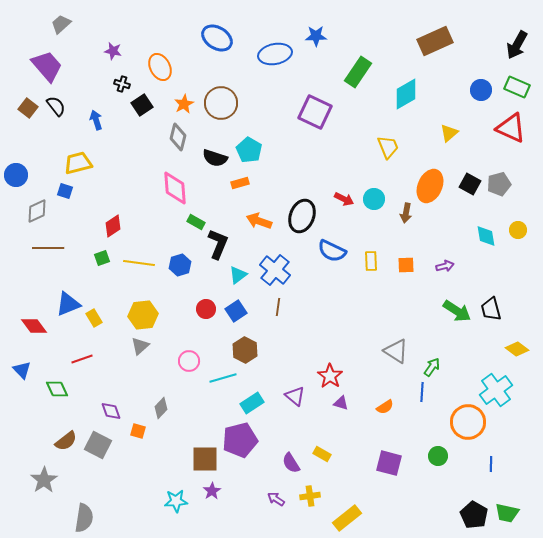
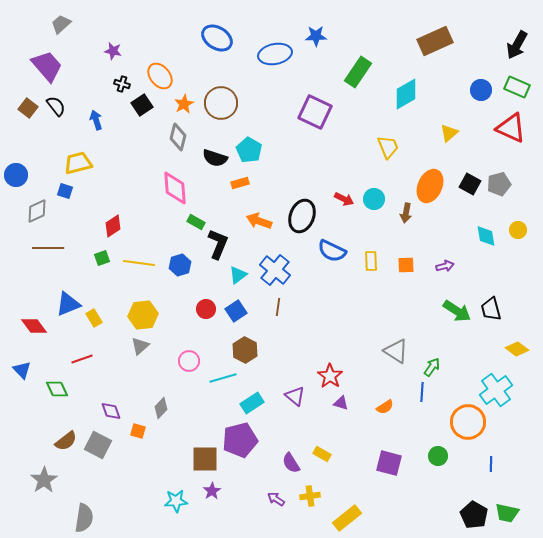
orange ellipse at (160, 67): moved 9 px down; rotated 12 degrees counterclockwise
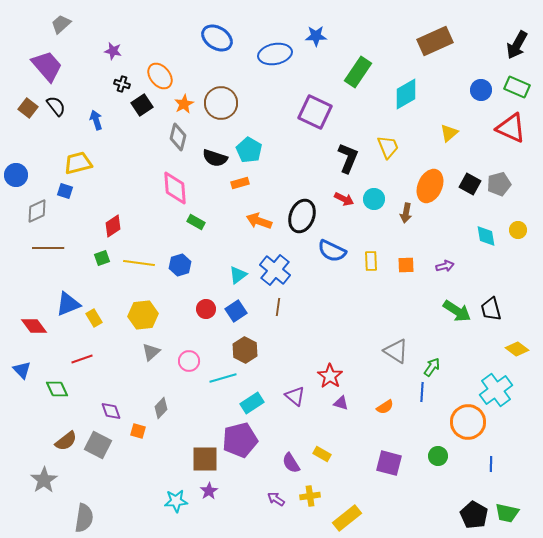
black L-shape at (218, 244): moved 130 px right, 86 px up
gray triangle at (140, 346): moved 11 px right, 6 px down
purple star at (212, 491): moved 3 px left
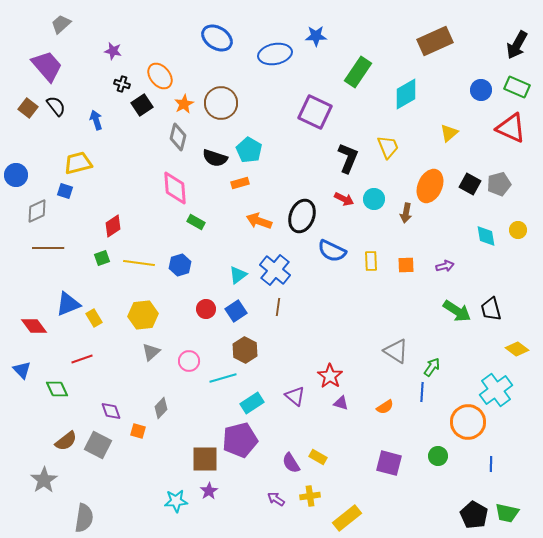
yellow rectangle at (322, 454): moved 4 px left, 3 px down
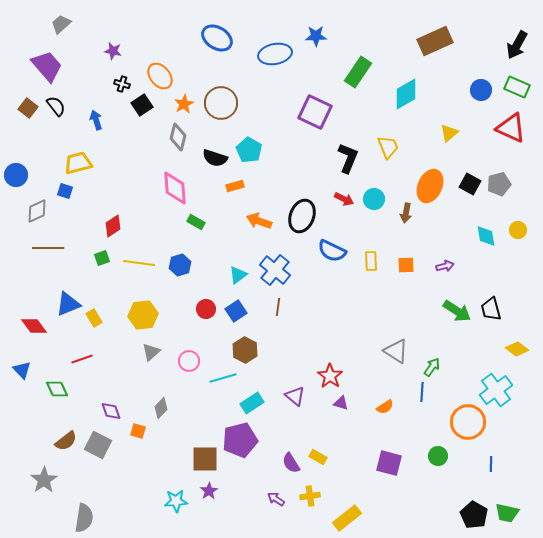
orange rectangle at (240, 183): moved 5 px left, 3 px down
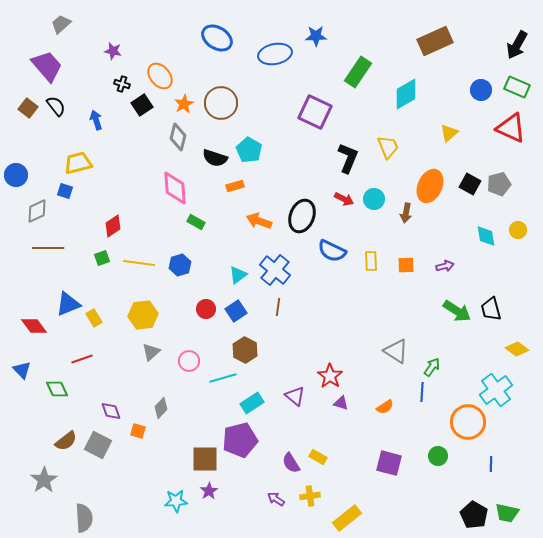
gray semicircle at (84, 518): rotated 12 degrees counterclockwise
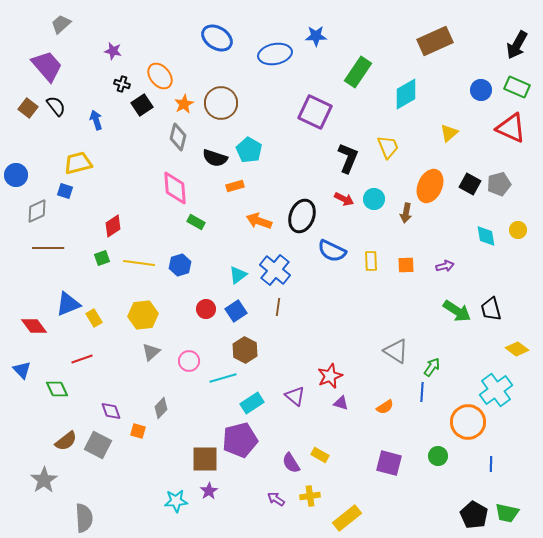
red star at (330, 376): rotated 15 degrees clockwise
yellow rectangle at (318, 457): moved 2 px right, 2 px up
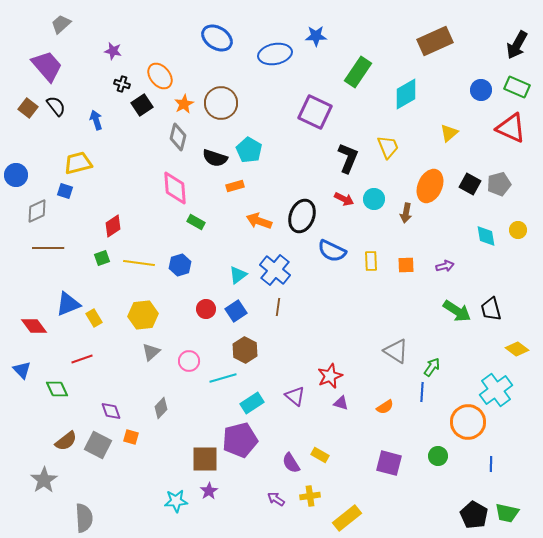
orange square at (138, 431): moved 7 px left, 6 px down
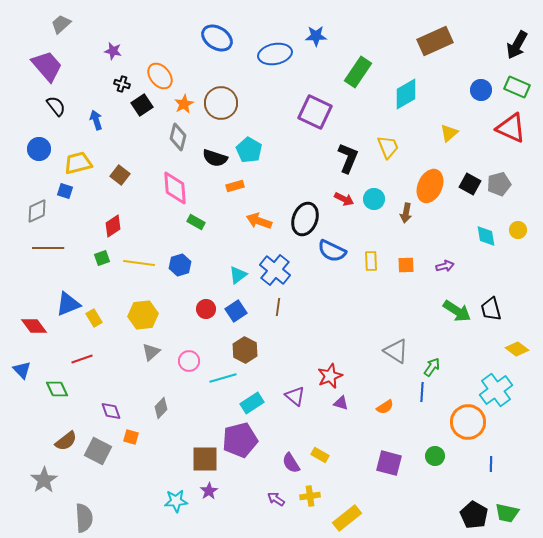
brown square at (28, 108): moved 92 px right, 67 px down
blue circle at (16, 175): moved 23 px right, 26 px up
black ellipse at (302, 216): moved 3 px right, 3 px down
gray square at (98, 445): moved 6 px down
green circle at (438, 456): moved 3 px left
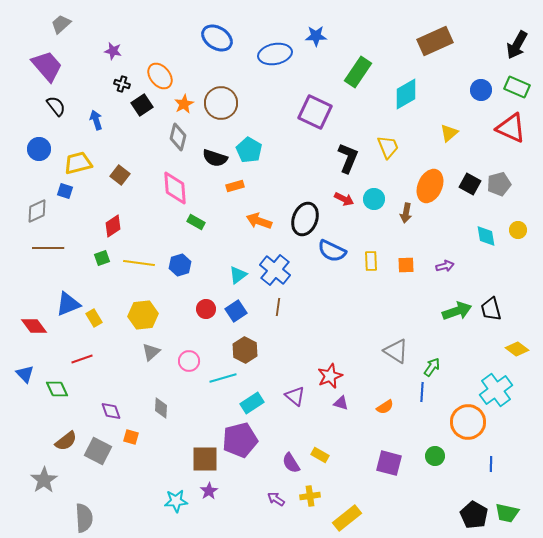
green arrow at (457, 311): rotated 52 degrees counterclockwise
blue triangle at (22, 370): moved 3 px right, 4 px down
gray diamond at (161, 408): rotated 40 degrees counterclockwise
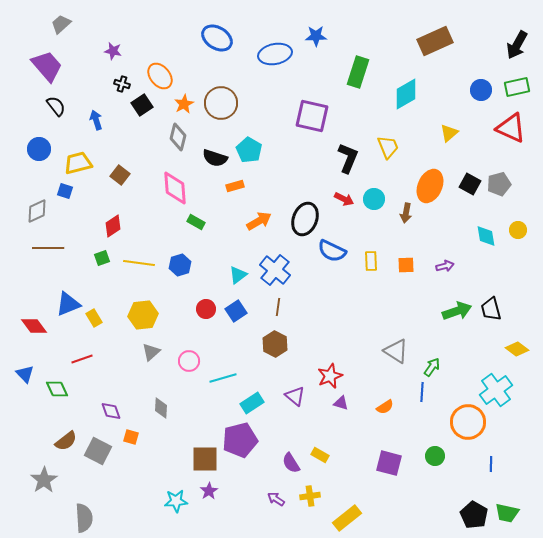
green rectangle at (358, 72): rotated 16 degrees counterclockwise
green rectangle at (517, 87): rotated 35 degrees counterclockwise
purple square at (315, 112): moved 3 px left, 4 px down; rotated 12 degrees counterclockwise
orange arrow at (259, 221): rotated 130 degrees clockwise
brown hexagon at (245, 350): moved 30 px right, 6 px up
